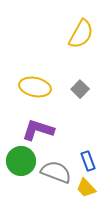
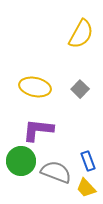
purple L-shape: rotated 12 degrees counterclockwise
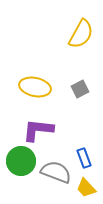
gray square: rotated 18 degrees clockwise
blue rectangle: moved 4 px left, 3 px up
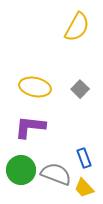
yellow semicircle: moved 4 px left, 7 px up
gray square: rotated 18 degrees counterclockwise
purple L-shape: moved 8 px left, 3 px up
green circle: moved 9 px down
gray semicircle: moved 2 px down
yellow trapezoid: moved 2 px left
